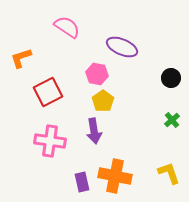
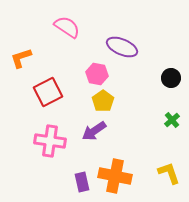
purple arrow: rotated 65 degrees clockwise
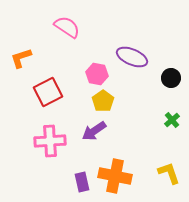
purple ellipse: moved 10 px right, 10 px down
pink cross: rotated 12 degrees counterclockwise
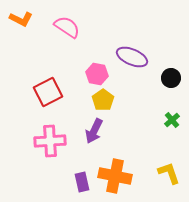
orange L-shape: moved 39 px up; rotated 135 degrees counterclockwise
yellow pentagon: moved 1 px up
purple arrow: rotated 30 degrees counterclockwise
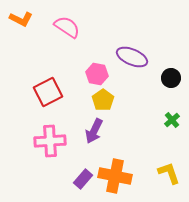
purple rectangle: moved 1 px right, 3 px up; rotated 54 degrees clockwise
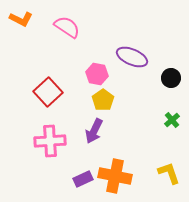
red square: rotated 16 degrees counterclockwise
purple rectangle: rotated 24 degrees clockwise
